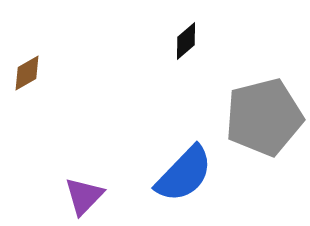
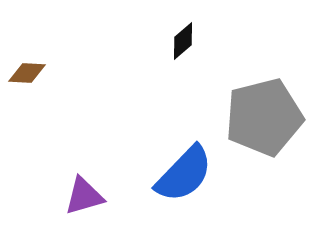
black diamond: moved 3 px left
brown diamond: rotated 33 degrees clockwise
purple triangle: rotated 30 degrees clockwise
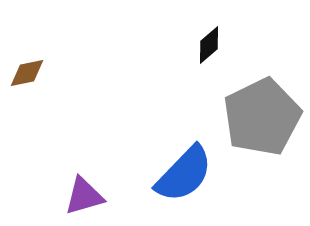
black diamond: moved 26 px right, 4 px down
brown diamond: rotated 15 degrees counterclockwise
gray pentagon: moved 2 px left; rotated 12 degrees counterclockwise
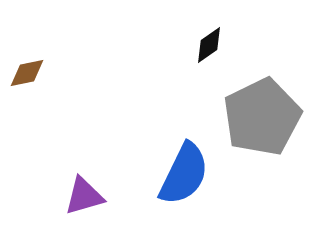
black diamond: rotated 6 degrees clockwise
blue semicircle: rotated 18 degrees counterclockwise
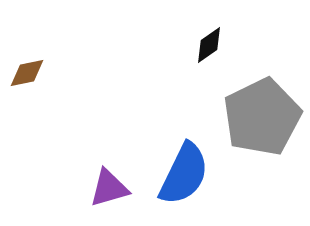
purple triangle: moved 25 px right, 8 px up
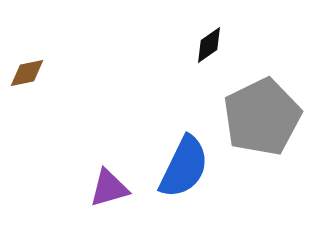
blue semicircle: moved 7 px up
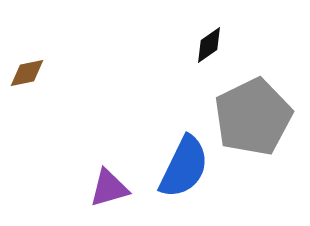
gray pentagon: moved 9 px left
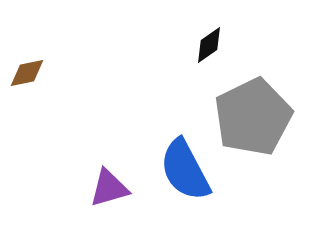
blue semicircle: moved 1 px right, 3 px down; rotated 126 degrees clockwise
